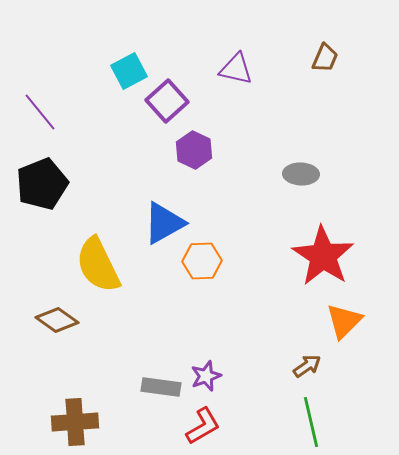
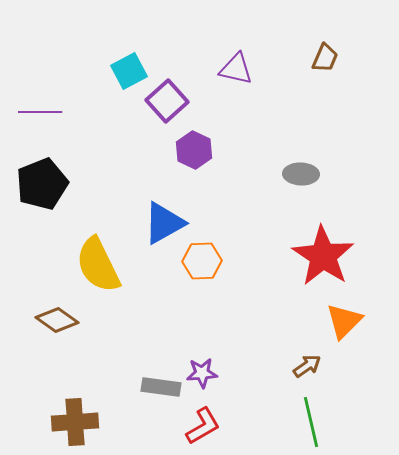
purple line: rotated 51 degrees counterclockwise
purple star: moved 4 px left, 3 px up; rotated 16 degrees clockwise
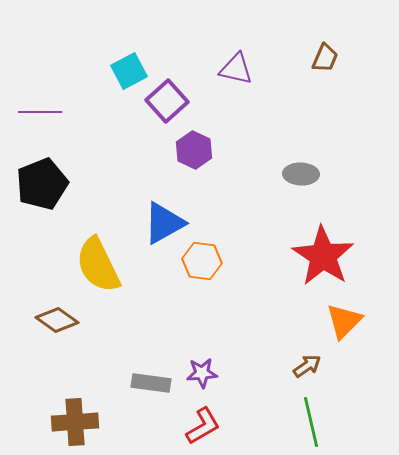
orange hexagon: rotated 9 degrees clockwise
gray rectangle: moved 10 px left, 4 px up
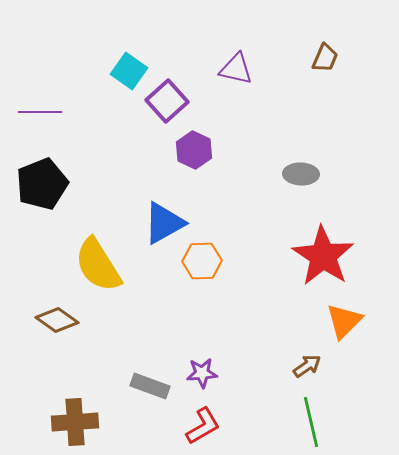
cyan square: rotated 27 degrees counterclockwise
orange hexagon: rotated 9 degrees counterclockwise
yellow semicircle: rotated 6 degrees counterclockwise
gray rectangle: moved 1 px left, 3 px down; rotated 12 degrees clockwise
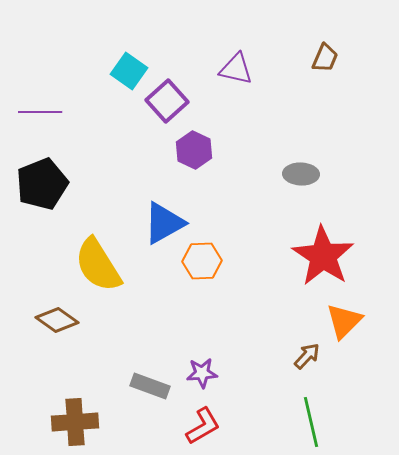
brown arrow: moved 10 px up; rotated 12 degrees counterclockwise
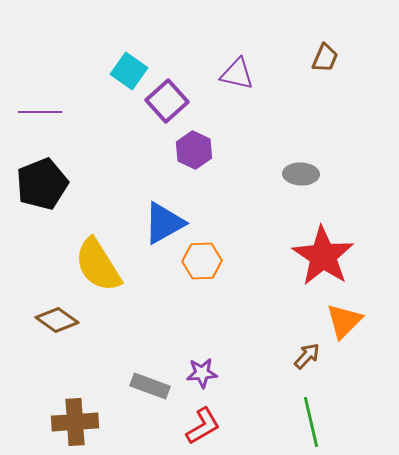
purple triangle: moved 1 px right, 5 px down
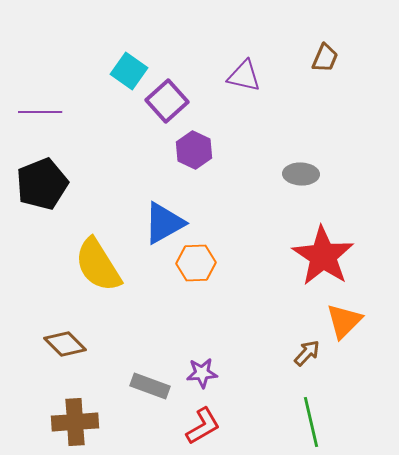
purple triangle: moved 7 px right, 2 px down
orange hexagon: moved 6 px left, 2 px down
brown diamond: moved 8 px right, 24 px down; rotated 9 degrees clockwise
brown arrow: moved 3 px up
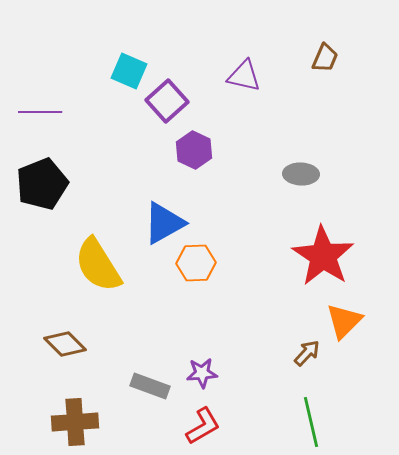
cyan square: rotated 12 degrees counterclockwise
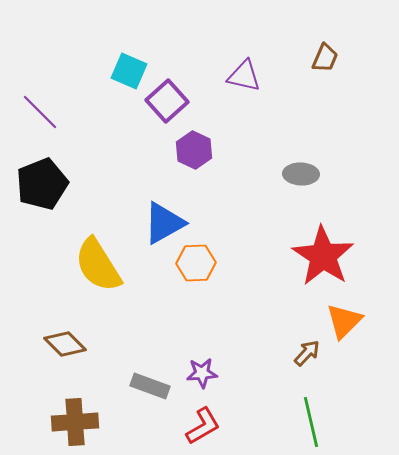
purple line: rotated 45 degrees clockwise
